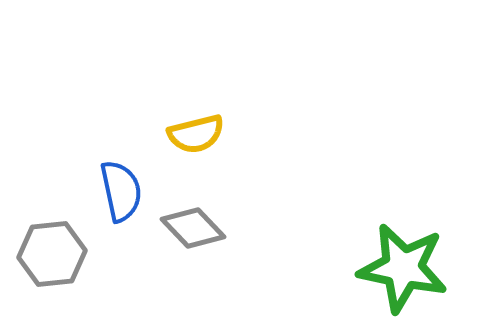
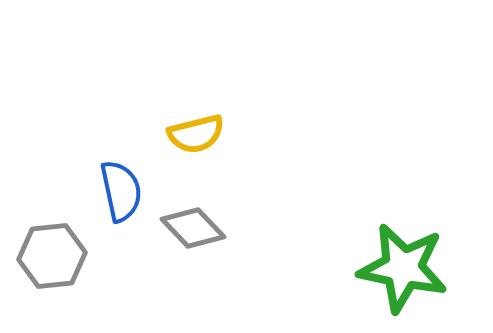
gray hexagon: moved 2 px down
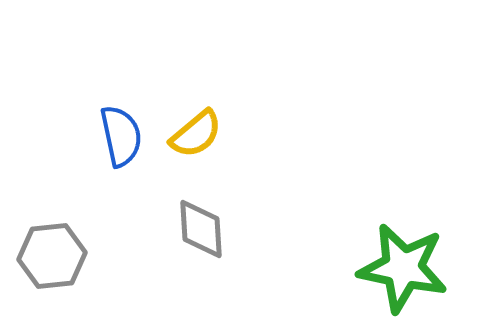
yellow semicircle: rotated 26 degrees counterclockwise
blue semicircle: moved 55 px up
gray diamond: moved 8 px right, 1 px down; rotated 40 degrees clockwise
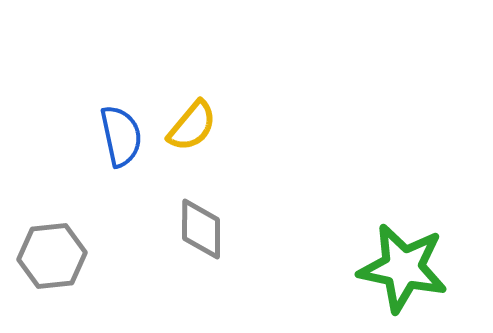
yellow semicircle: moved 4 px left, 8 px up; rotated 10 degrees counterclockwise
gray diamond: rotated 4 degrees clockwise
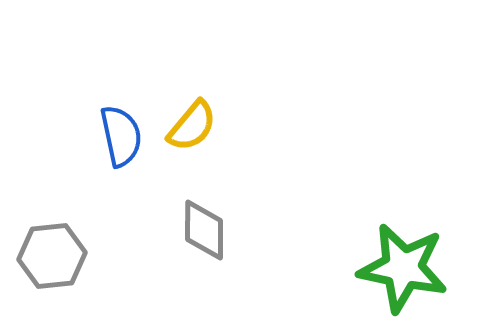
gray diamond: moved 3 px right, 1 px down
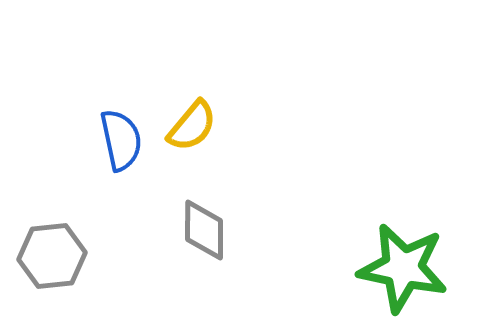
blue semicircle: moved 4 px down
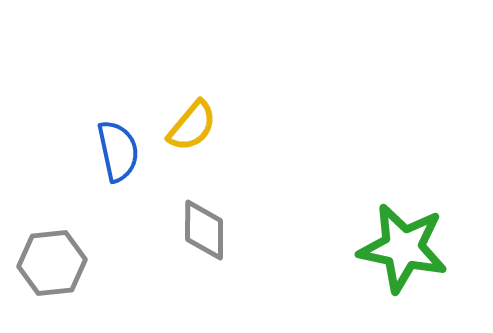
blue semicircle: moved 3 px left, 11 px down
gray hexagon: moved 7 px down
green star: moved 20 px up
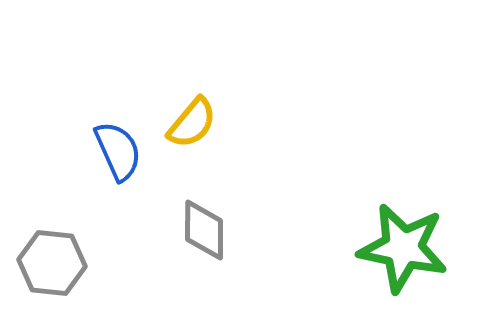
yellow semicircle: moved 3 px up
blue semicircle: rotated 12 degrees counterclockwise
gray hexagon: rotated 12 degrees clockwise
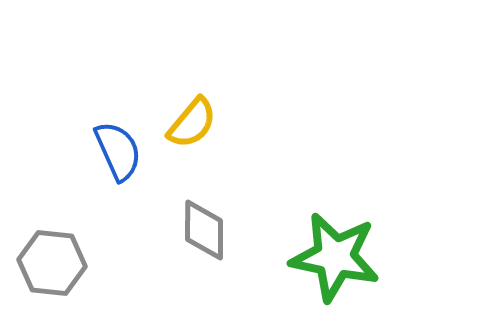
green star: moved 68 px left, 9 px down
